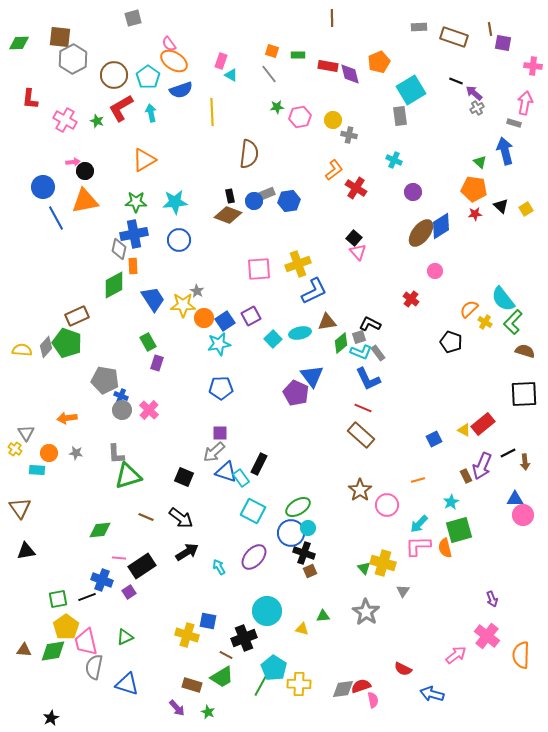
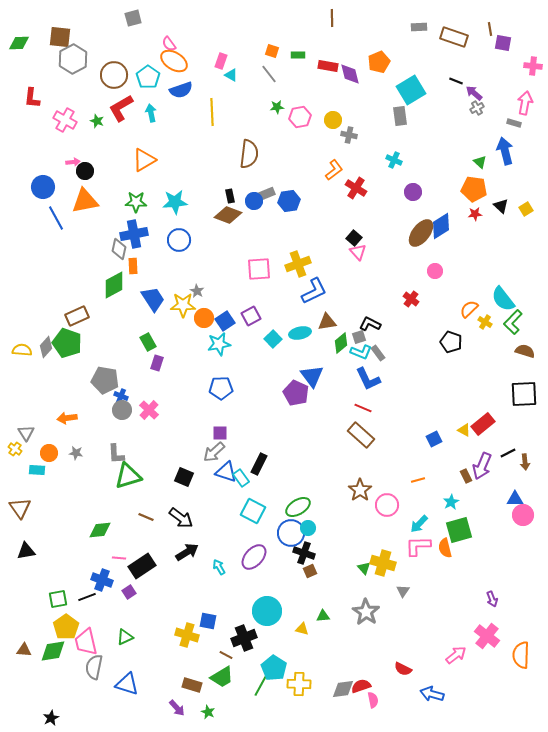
red L-shape at (30, 99): moved 2 px right, 1 px up
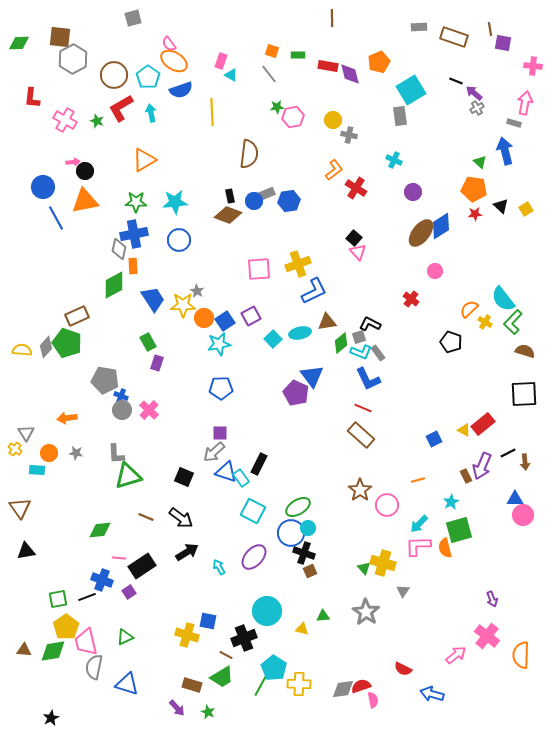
pink hexagon at (300, 117): moved 7 px left
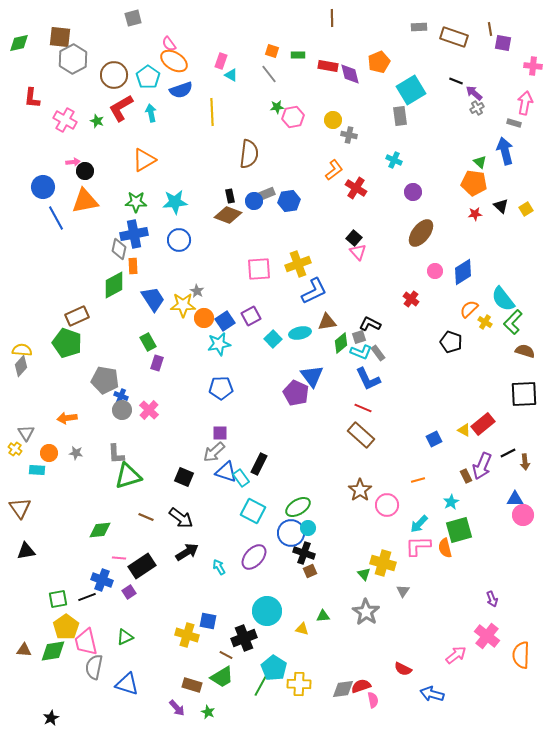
green diamond at (19, 43): rotated 10 degrees counterclockwise
orange pentagon at (474, 189): moved 6 px up
blue diamond at (441, 226): moved 22 px right, 46 px down
gray diamond at (46, 347): moved 25 px left, 19 px down
green triangle at (364, 568): moved 6 px down
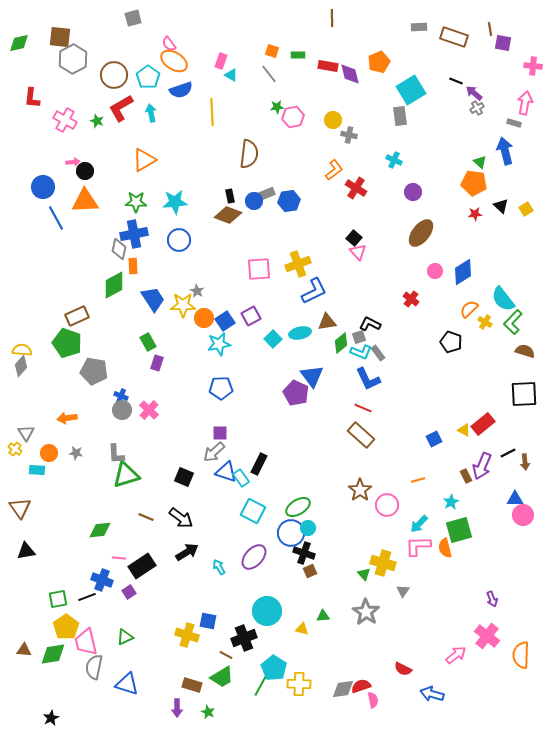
orange triangle at (85, 201): rotated 8 degrees clockwise
gray pentagon at (105, 380): moved 11 px left, 9 px up
green triangle at (128, 476): moved 2 px left, 1 px up
green diamond at (53, 651): moved 3 px down
purple arrow at (177, 708): rotated 42 degrees clockwise
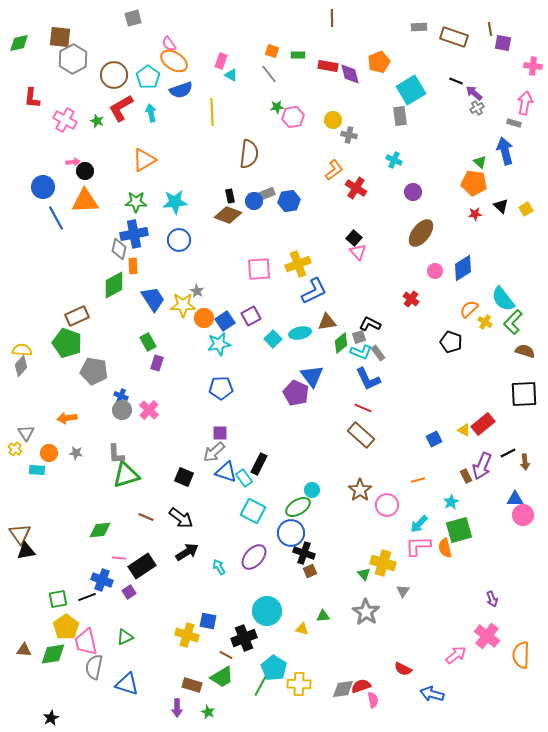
blue diamond at (463, 272): moved 4 px up
cyan rectangle at (241, 478): moved 3 px right
brown triangle at (20, 508): moved 26 px down
cyan circle at (308, 528): moved 4 px right, 38 px up
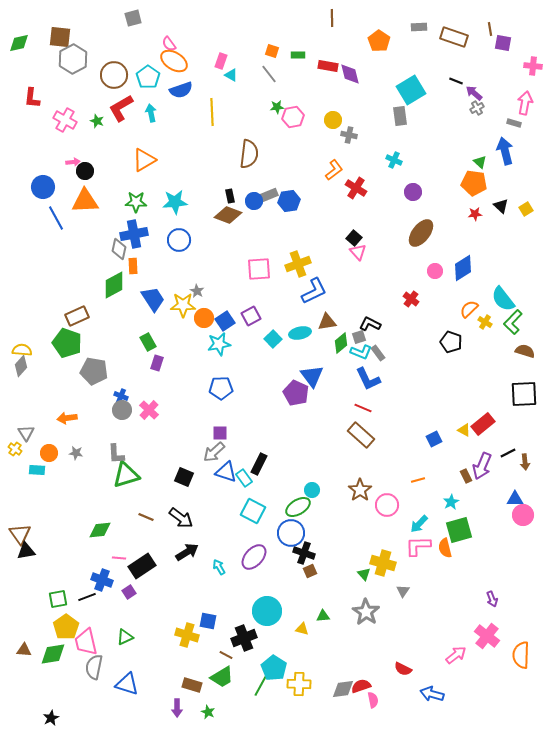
orange pentagon at (379, 62): moved 21 px up; rotated 15 degrees counterclockwise
gray rectangle at (266, 194): moved 3 px right, 1 px down
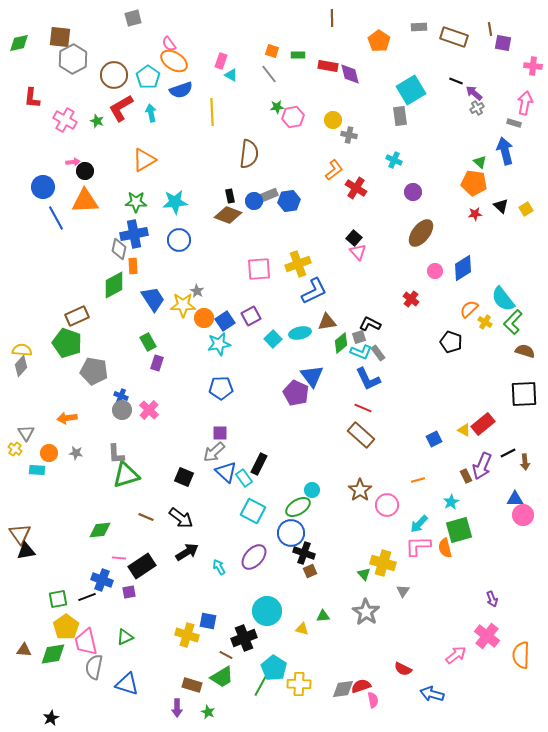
blue triangle at (226, 472): rotated 25 degrees clockwise
purple square at (129, 592): rotated 24 degrees clockwise
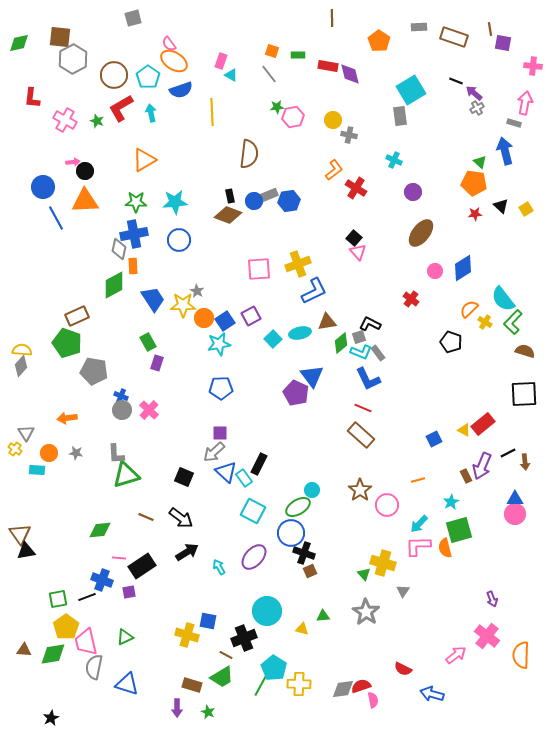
pink circle at (523, 515): moved 8 px left, 1 px up
